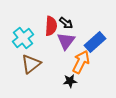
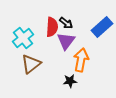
red semicircle: moved 1 px right, 1 px down
blue rectangle: moved 7 px right, 15 px up
orange arrow: moved 2 px up; rotated 15 degrees counterclockwise
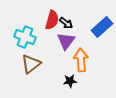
red semicircle: moved 7 px up; rotated 12 degrees clockwise
cyan cross: moved 2 px right, 1 px up; rotated 30 degrees counterclockwise
orange arrow: rotated 15 degrees counterclockwise
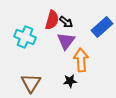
black arrow: moved 1 px up
brown triangle: moved 19 px down; rotated 20 degrees counterclockwise
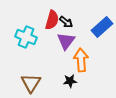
cyan cross: moved 1 px right
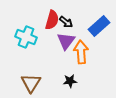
blue rectangle: moved 3 px left, 1 px up
orange arrow: moved 8 px up
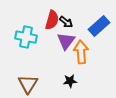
cyan cross: rotated 10 degrees counterclockwise
brown triangle: moved 3 px left, 1 px down
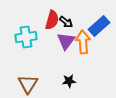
cyan cross: rotated 20 degrees counterclockwise
orange arrow: moved 2 px right, 10 px up
black star: moved 1 px left
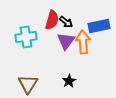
blue rectangle: rotated 30 degrees clockwise
black star: rotated 24 degrees counterclockwise
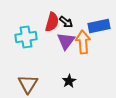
red semicircle: moved 2 px down
